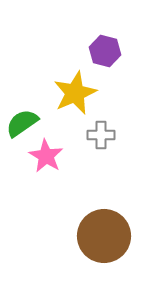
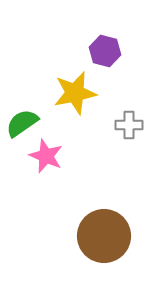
yellow star: rotated 12 degrees clockwise
gray cross: moved 28 px right, 10 px up
pink star: rotated 8 degrees counterclockwise
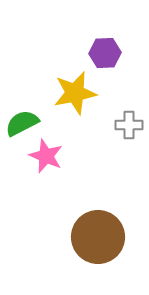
purple hexagon: moved 2 px down; rotated 16 degrees counterclockwise
green semicircle: rotated 8 degrees clockwise
brown circle: moved 6 px left, 1 px down
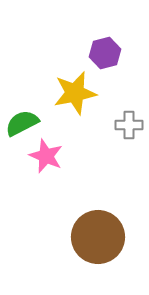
purple hexagon: rotated 12 degrees counterclockwise
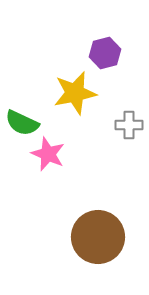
green semicircle: rotated 128 degrees counterclockwise
pink star: moved 2 px right, 2 px up
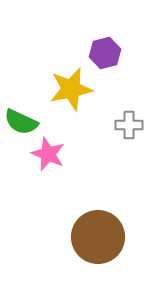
yellow star: moved 4 px left, 4 px up
green semicircle: moved 1 px left, 1 px up
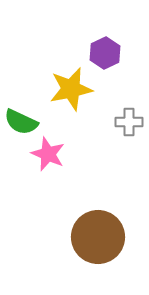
purple hexagon: rotated 12 degrees counterclockwise
gray cross: moved 3 px up
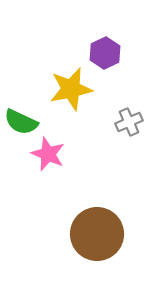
gray cross: rotated 24 degrees counterclockwise
brown circle: moved 1 px left, 3 px up
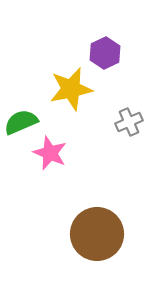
green semicircle: rotated 132 degrees clockwise
pink star: moved 2 px right, 1 px up
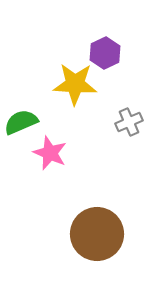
yellow star: moved 4 px right, 5 px up; rotated 15 degrees clockwise
